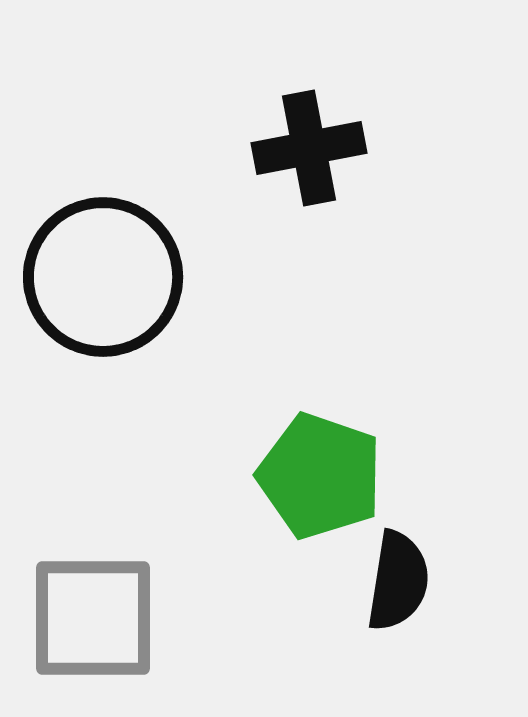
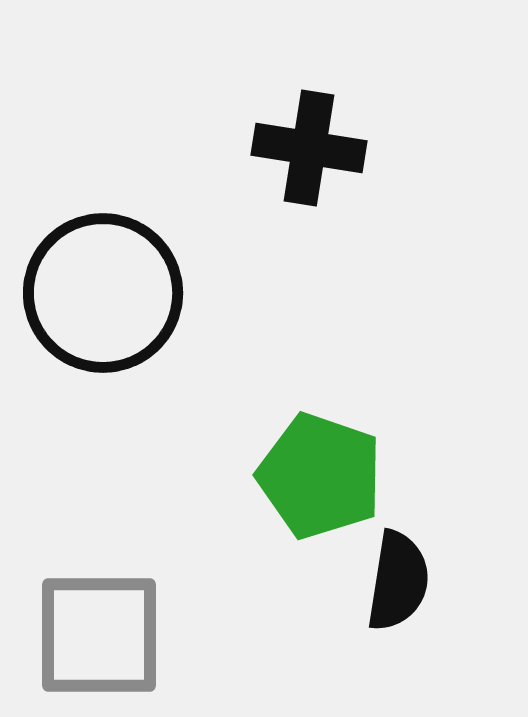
black cross: rotated 20 degrees clockwise
black circle: moved 16 px down
gray square: moved 6 px right, 17 px down
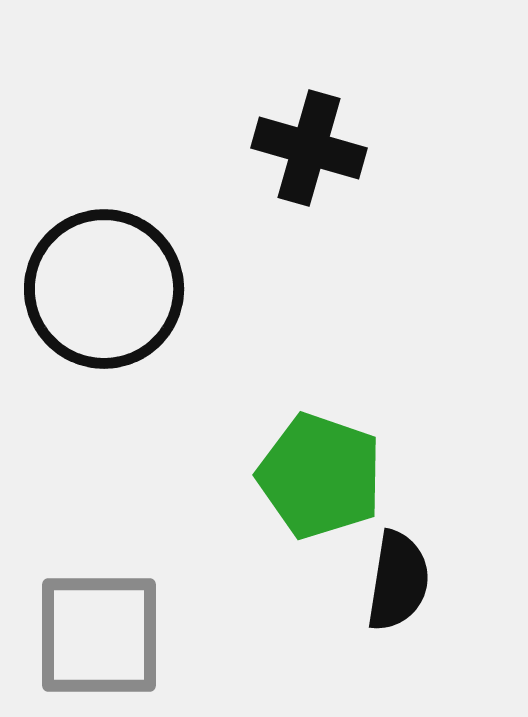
black cross: rotated 7 degrees clockwise
black circle: moved 1 px right, 4 px up
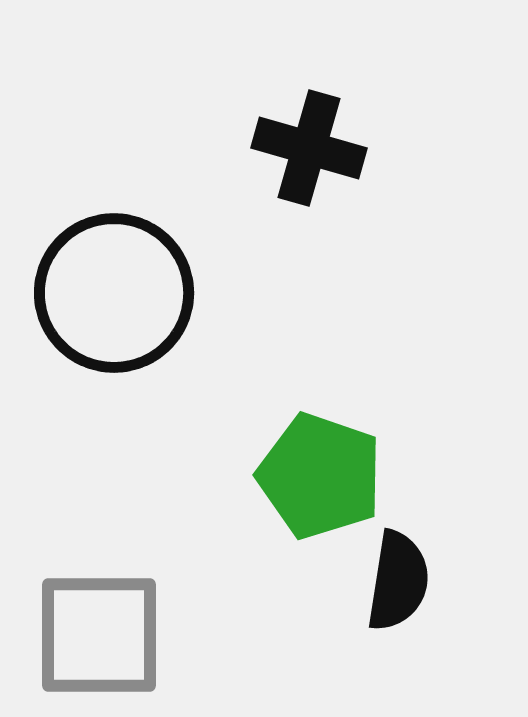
black circle: moved 10 px right, 4 px down
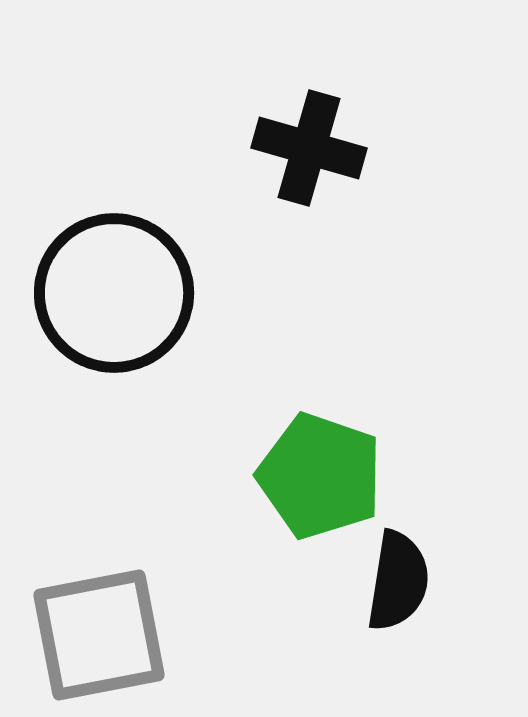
gray square: rotated 11 degrees counterclockwise
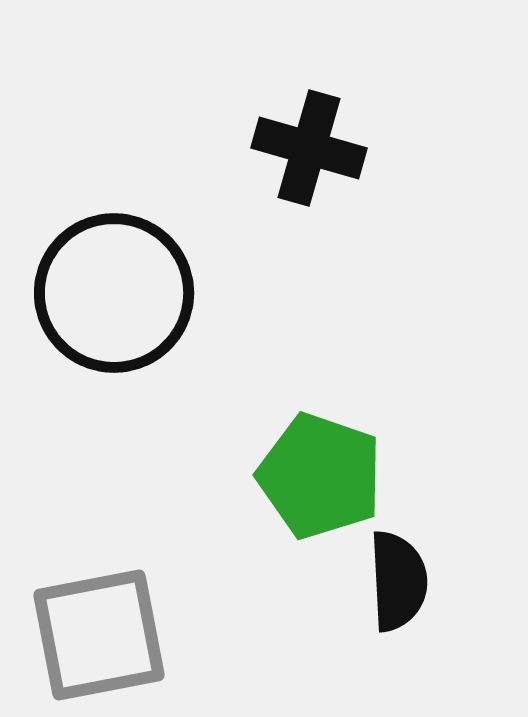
black semicircle: rotated 12 degrees counterclockwise
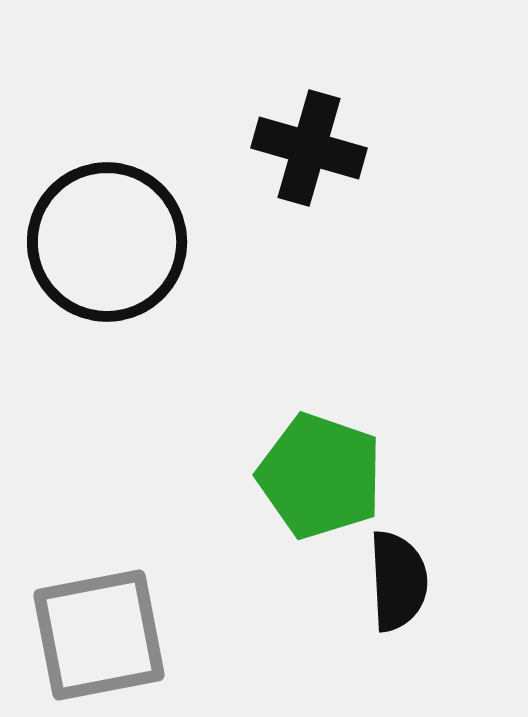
black circle: moved 7 px left, 51 px up
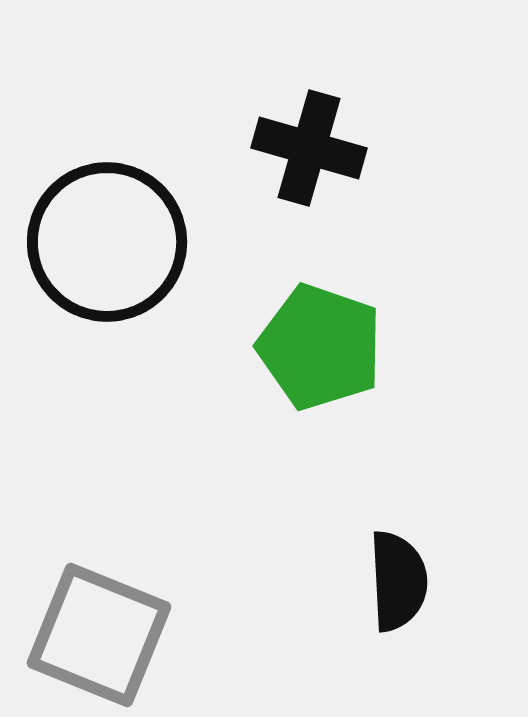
green pentagon: moved 129 px up
gray square: rotated 33 degrees clockwise
